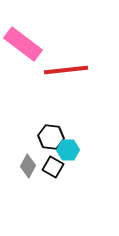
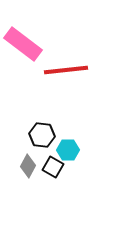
black hexagon: moved 9 px left, 2 px up
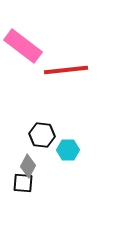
pink rectangle: moved 2 px down
black square: moved 30 px left, 16 px down; rotated 25 degrees counterclockwise
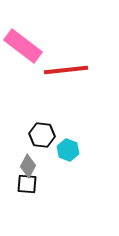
cyan hexagon: rotated 20 degrees clockwise
black square: moved 4 px right, 1 px down
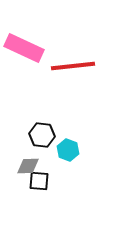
pink rectangle: moved 1 px right, 2 px down; rotated 12 degrees counterclockwise
red line: moved 7 px right, 4 px up
gray diamond: rotated 60 degrees clockwise
black square: moved 12 px right, 3 px up
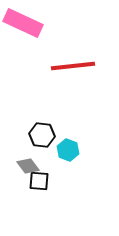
pink rectangle: moved 1 px left, 25 px up
gray diamond: rotated 55 degrees clockwise
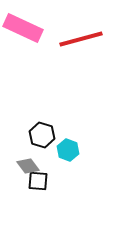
pink rectangle: moved 5 px down
red line: moved 8 px right, 27 px up; rotated 9 degrees counterclockwise
black hexagon: rotated 10 degrees clockwise
black square: moved 1 px left
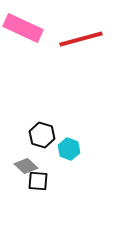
cyan hexagon: moved 1 px right, 1 px up
gray diamond: moved 2 px left; rotated 10 degrees counterclockwise
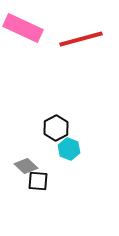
black hexagon: moved 14 px right, 7 px up; rotated 15 degrees clockwise
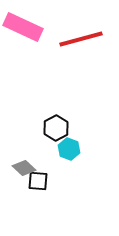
pink rectangle: moved 1 px up
gray diamond: moved 2 px left, 2 px down
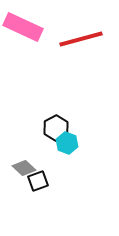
cyan hexagon: moved 2 px left, 6 px up
black square: rotated 25 degrees counterclockwise
